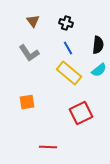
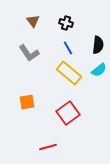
red square: moved 13 px left; rotated 10 degrees counterclockwise
red line: rotated 18 degrees counterclockwise
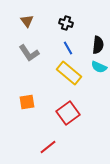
brown triangle: moved 6 px left
cyan semicircle: moved 3 px up; rotated 63 degrees clockwise
red line: rotated 24 degrees counterclockwise
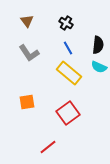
black cross: rotated 16 degrees clockwise
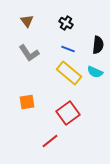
blue line: moved 1 px down; rotated 40 degrees counterclockwise
cyan semicircle: moved 4 px left, 5 px down
red line: moved 2 px right, 6 px up
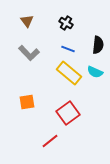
gray L-shape: rotated 10 degrees counterclockwise
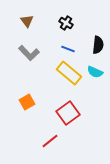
orange square: rotated 21 degrees counterclockwise
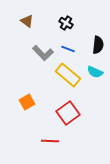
brown triangle: rotated 16 degrees counterclockwise
gray L-shape: moved 14 px right
yellow rectangle: moved 1 px left, 2 px down
red line: rotated 42 degrees clockwise
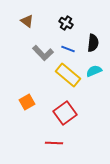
black semicircle: moved 5 px left, 2 px up
cyan semicircle: moved 1 px left, 1 px up; rotated 133 degrees clockwise
red square: moved 3 px left
red line: moved 4 px right, 2 px down
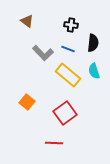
black cross: moved 5 px right, 2 px down; rotated 24 degrees counterclockwise
cyan semicircle: rotated 84 degrees counterclockwise
orange square: rotated 21 degrees counterclockwise
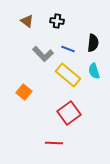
black cross: moved 14 px left, 4 px up
gray L-shape: moved 1 px down
orange square: moved 3 px left, 10 px up
red square: moved 4 px right
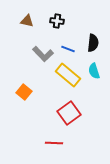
brown triangle: rotated 24 degrees counterclockwise
